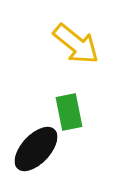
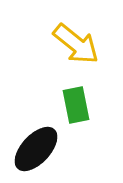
green rectangle: moved 7 px right, 7 px up
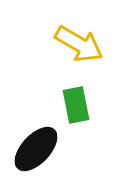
yellow arrow: moved 3 px right; rotated 9 degrees counterclockwise
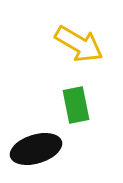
black ellipse: rotated 30 degrees clockwise
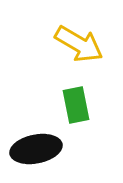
black ellipse: rotated 6 degrees clockwise
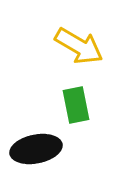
yellow arrow: moved 2 px down
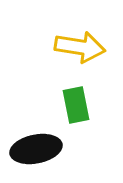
yellow arrow: moved 1 px right, 1 px down; rotated 21 degrees counterclockwise
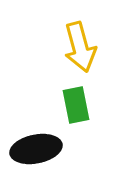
yellow arrow: rotated 66 degrees clockwise
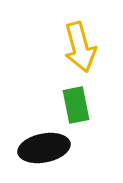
black ellipse: moved 8 px right, 1 px up
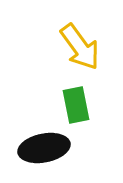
yellow arrow: rotated 21 degrees counterclockwise
